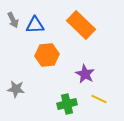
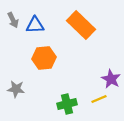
orange hexagon: moved 3 px left, 3 px down
purple star: moved 26 px right, 5 px down
yellow line: rotated 49 degrees counterclockwise
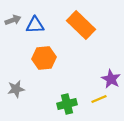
gray arrow: rotated 84 degrees counterclockwise
gray star: rotated 18 degrees counterclockwise
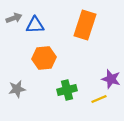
gray arrow: moved 1 px right, 2 px up
orange rectangle: moved 4 px right; rotated 64 degrees clockwise
purple star: rotated 12 degrees counterclockwise
gray star: moved 1 px right
green cross: moved 14 px up
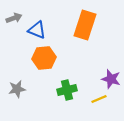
blue triangle: moved 2 px right, 5 px down; rotated 24 degrees clockwise
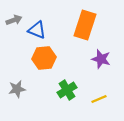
gray arrow: moved 2 px down
purple star: moved 10 px left, 20 px up
green cross: rotated 18 degrees counterclockwise
